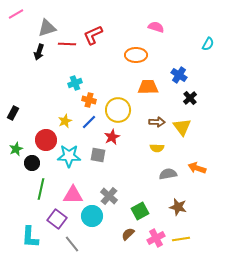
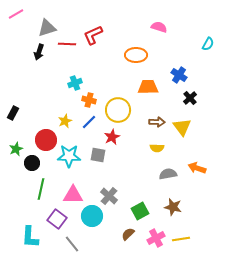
pink semicircle: moved 3 px right
brown star: moved 5 px left
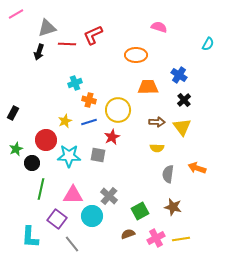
black cross: moved 6 px left, 2 px down
blue line: rotated 28 degrees clockwise
gray semicircle: rotated 72 degrees counterclockwise
brown semicircle: rotated 24 degrees clockwise
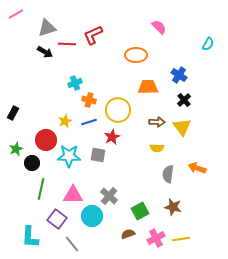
pink semicircle: rotated 28 degrees clockwise
black arrow: moved 6 px right; rotated 77 degrees counterclockwise
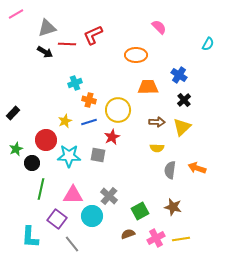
black rectangle: rotated 16 degrees clockwise
yellow triangle: rotated 24 degrees clockwise
gray semicircle: moved 2 px right, 4 px up
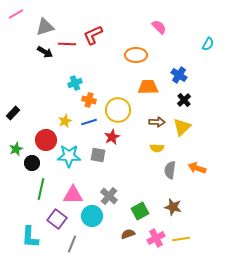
gray triangle: moved 2 px left, 1 px up
gray line: rotated 60 degrees clockwise
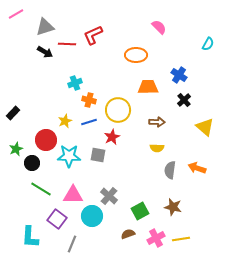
yellow triangle: moved 23 px right; rotated 36 degrees counterclockwise
green line: rotated 70 degrees counterclockwise
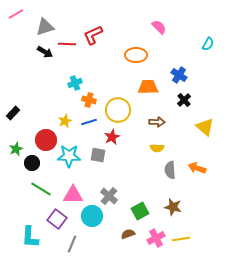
gray semicircle: rotated 12 degrees counterclockwise
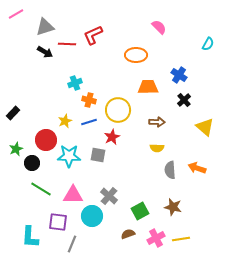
purple square: moved 1 px right, 3 px down; rotated 30 degrees counterclockwise
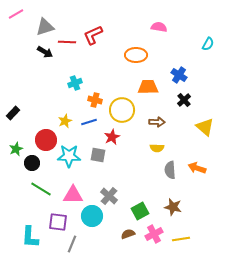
pink semicircle: rotated 35 degrees counterclockwise
red line: moved 2 px up
orange cross: moved 6 px right
yellow circle: moved 4 px right
pink cross: moved 2 px left, 4 px up
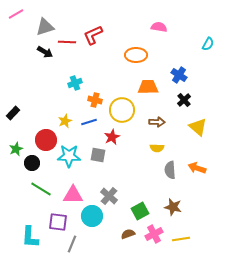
yellow triangle: moved 7 px left
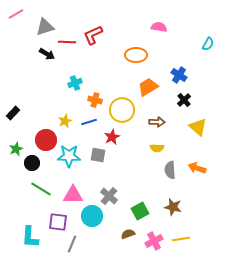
black arrow: moved 2 px right, 2 px down
orange trapezoid: rotated 30 degrees counterclockwise
pink cross: moved 7 px down
